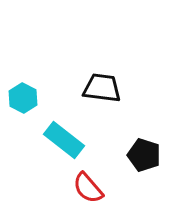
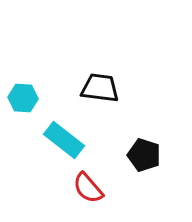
black trapezoid: moved 2 px left
cyan hexagon: rotated 24 degrees counterclockwise
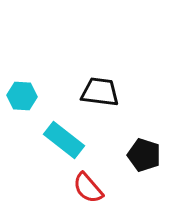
black trapezoid: moved 4 px down
cyan hexagon: moved 1 px left, 2 px up
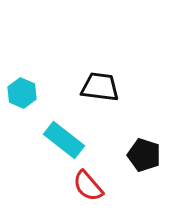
black trapezoid: moved 5 px up
cyan hexagon: moved 3 px up; rotated 20 degrees clockwise
red semicircle: moved 2 px up
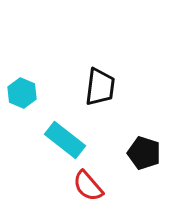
black trapezoid: rotated 90 degrees clockwise
cyan rectangle: moved 1 px right
black pentagon: moved 2 px up
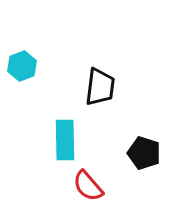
cyan hexagon: moved 27 px up; rotated 16 degrees clockwise
cyan rectangle: rotated 51 degrees clockwise
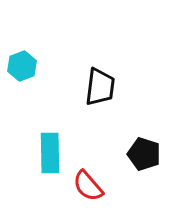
cyan rectangle: moved 15 px left, 13 px down
black pentagon: moved 1 px down
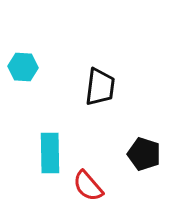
cyan hexagon: moved 1 px right, 1 px down; rotated 24 degrees clockwise
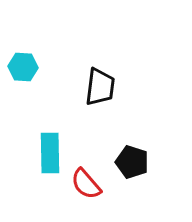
black pentagon: moved 12 px left, 8 px down
red semicircle: moved 2 px left, 2 px up
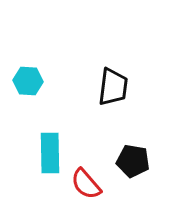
cyan hexagon: moved 5 px right, 14 px down
black trapezoid: moved 13 px right
black pentagon: moved 1 px right, 1 px up; rotated 8 degrees counterclockwise
